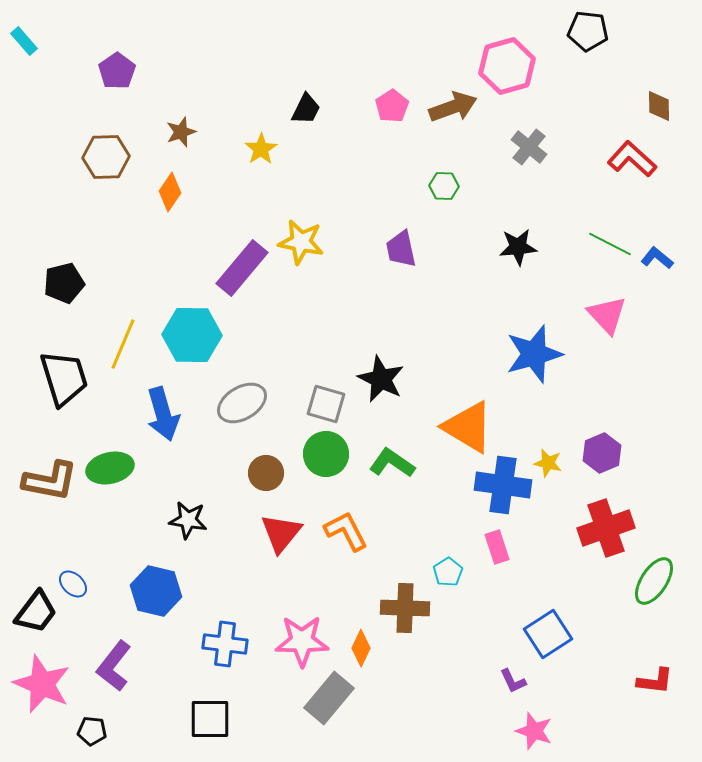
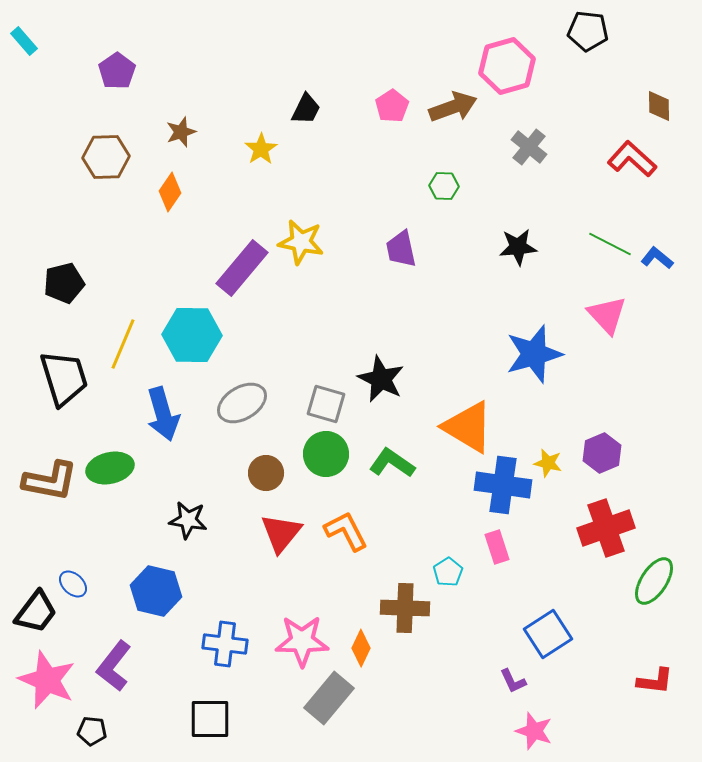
pink star at (42, 684): moved 5 px right, 4 px up
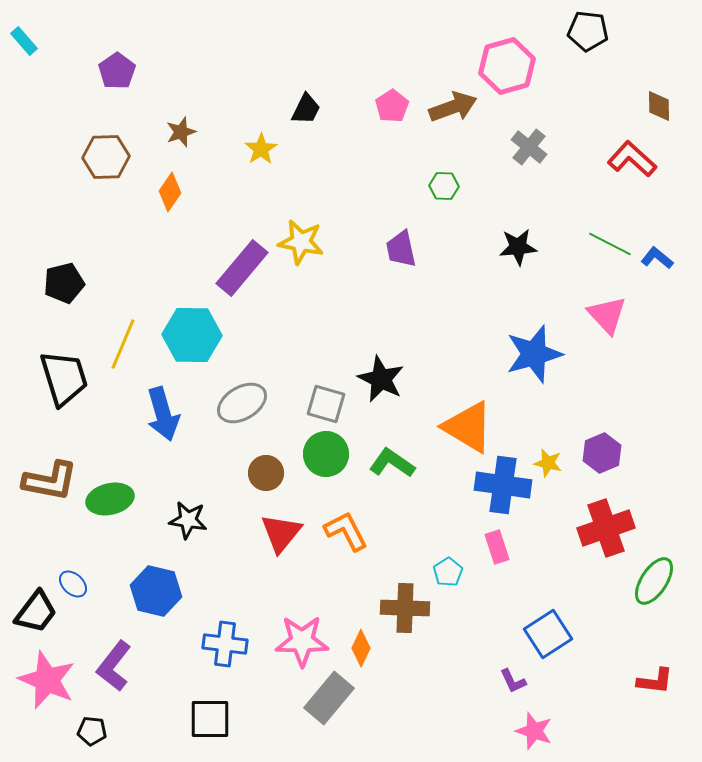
green ellipse at (110, 468): moved 31 px down
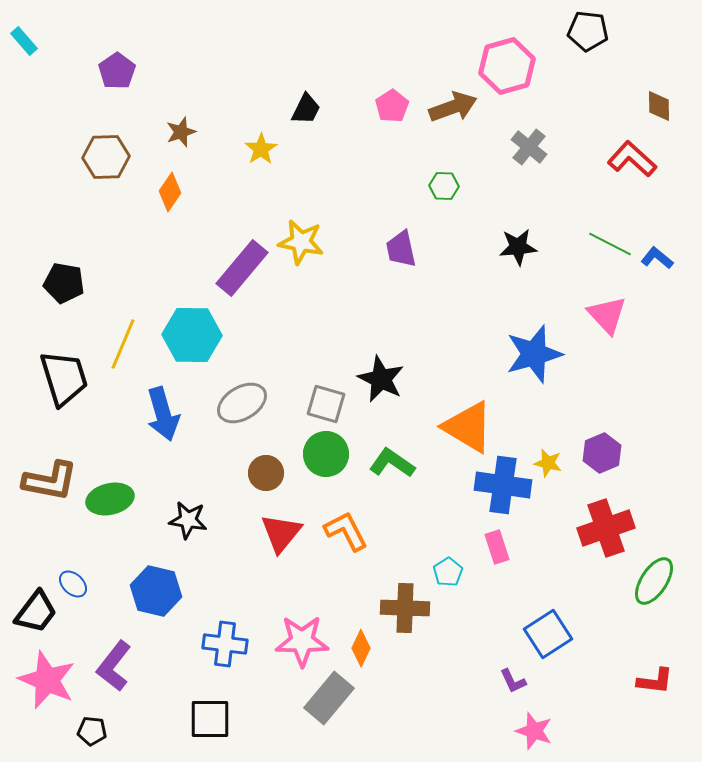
black pentagon at (64, 283): rotated 24 degrees clockwise
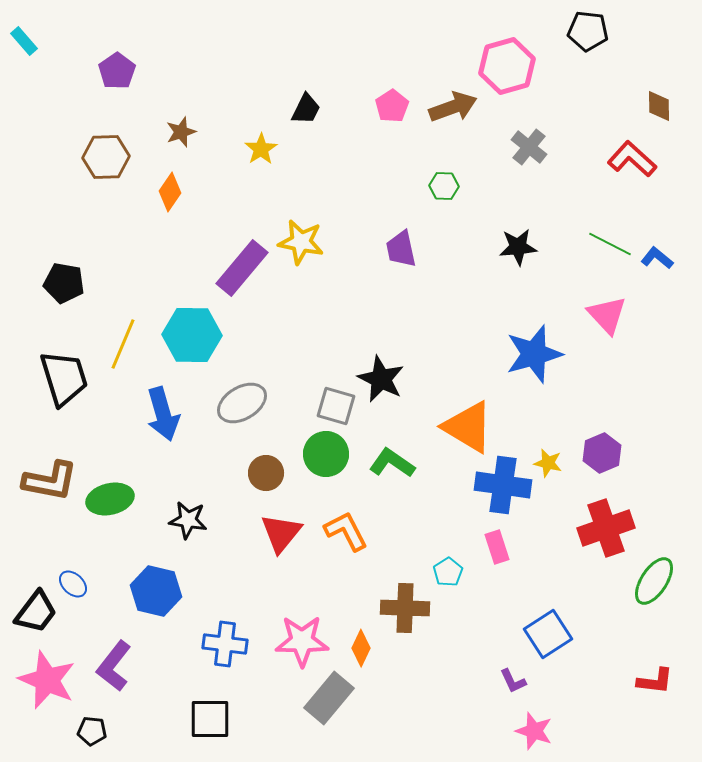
gray square at (326, 404): moved 10 px right, 2 px down
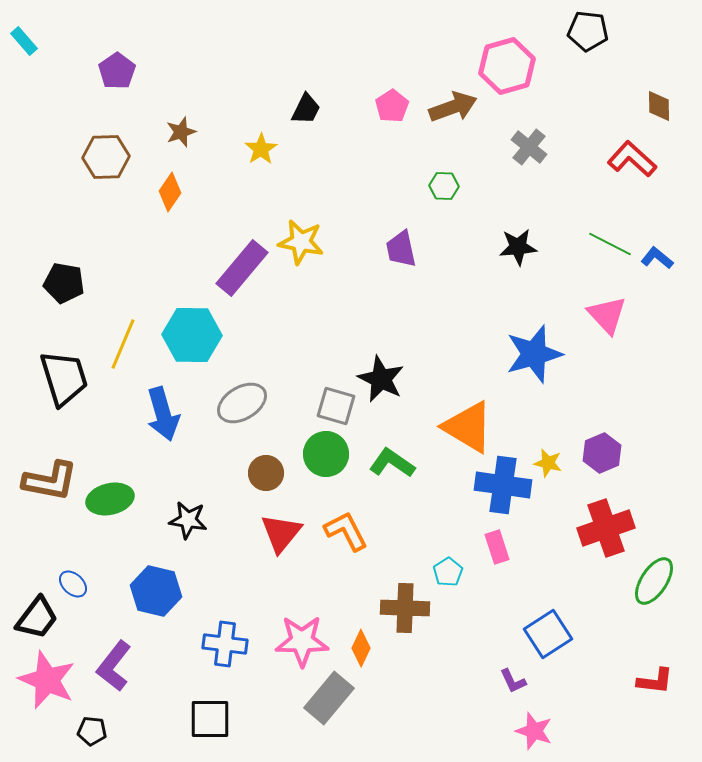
black trapezoid at (36, 612): moved 1 px right, 6 px down
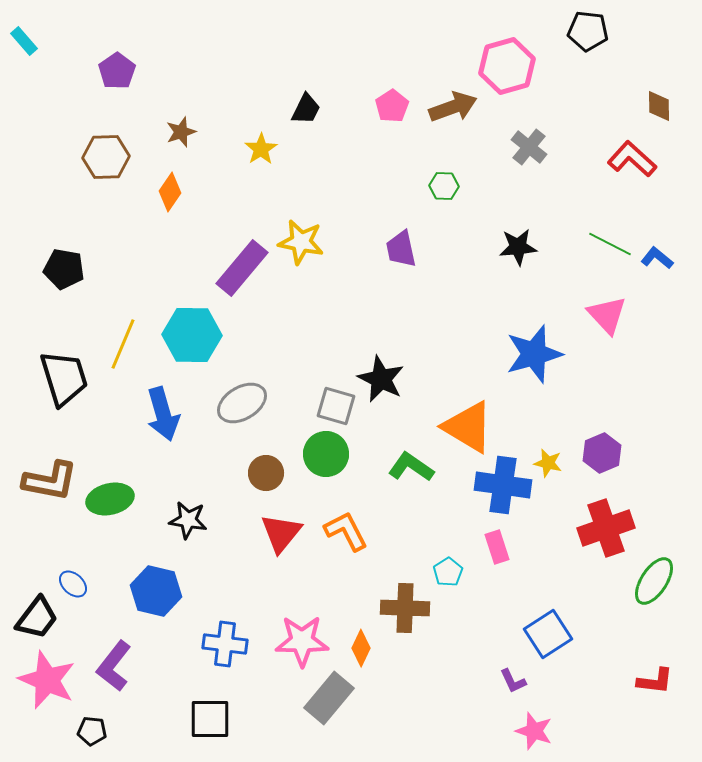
black pentagon at (64, 283): moved 14 px up
green L-shape at (392, 463): moved 19 px right, 4 px down
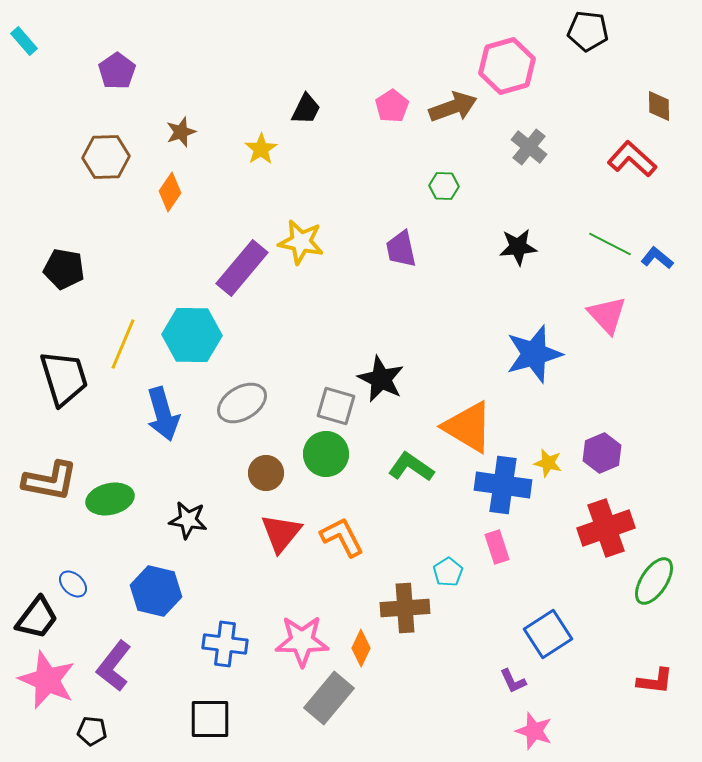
orange L-shape at (346, 531): moved 4 px left, 6 px down
brown cross at (405, 608): rotated 6 degrees counterclockwise
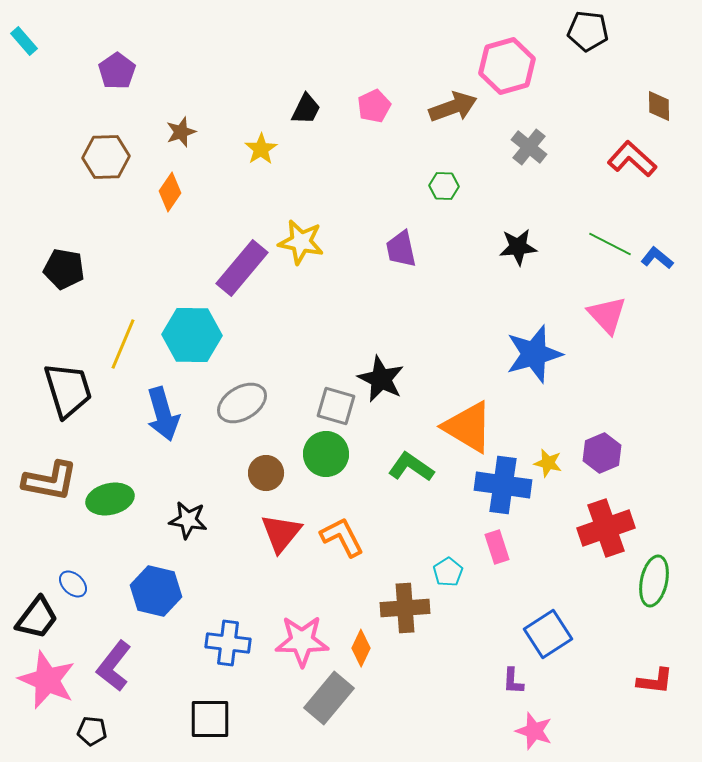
pink pentagon at (392, 106): moved 18 px left; rotated 8 degrees clockwise
black trapezoid at (64, 378): moved 4 px right, 12 px down
green ellipse at (654, 581): rotated 21 degrees counterclockwise
blue cross at (225, 644): moved 3 px right, 1 px up
purple L-shape at (513, 681): rotated 28 degrees clockwise
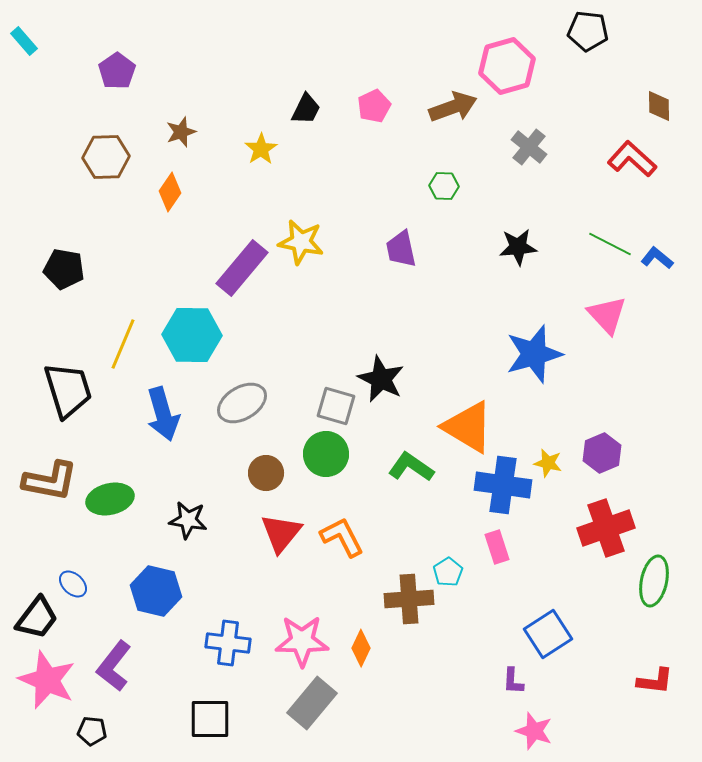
brown cross at (405, 608): moved 4 px right, 9 px up
gray rectangle at (329, 698): moved 17 px left, 5 px down
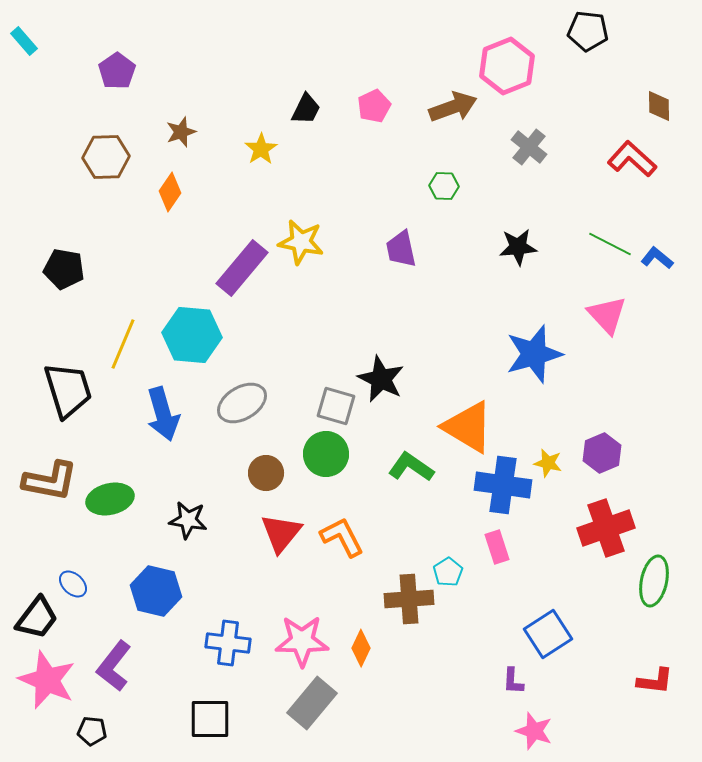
pink hexagon at (507, 66): rotated 6 degrees counterclockwise
cyan hexagon at (192, 335): rotated 4 degrees clockwise
